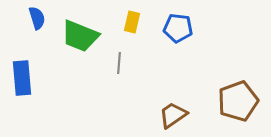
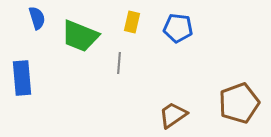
brown pentagon: moved 1 px right, 2 px down
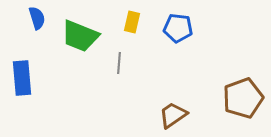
brown pentagon: moved 4 px right, 5 px up
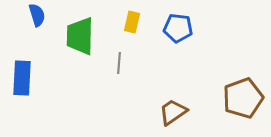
blue semicircle: moved 3 px up
green trapezoid: rotated 69 degrees clockwise
blue rectangle: rotated 8 degrees clockwise
brown trapezoid: moved 3 px up
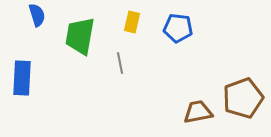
green trapezoid: rotated 9 degrees clockwise
gray line: moved 1 px right; rotated 15 degrees counterclockwise
brown trapezoid: moved 25 px right; rotated 24 degrees clockwise
